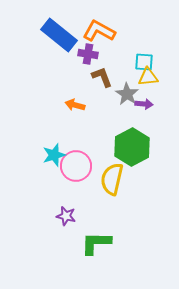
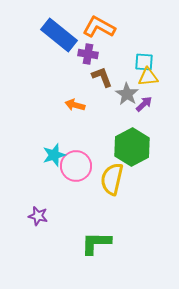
orange L-shape: moved 4 px up
purple arrow: rotated 48 degrees counterclockwise
purple star: moved 28 px left
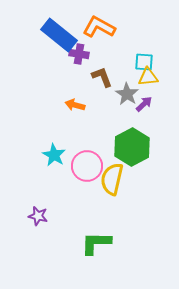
purple cross: moved 9 px left
cyan star: rotated 25 degrees counterclockwise
pink circle: moved 11 px right
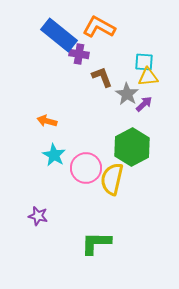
orange arrow: moved 28 px left, 16 px down
pink circle: moved 1 px left, 2 px down
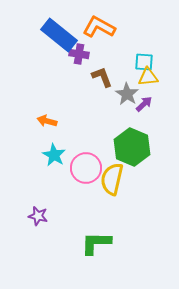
green hexagon: rotated 9 degrees counterclockwise
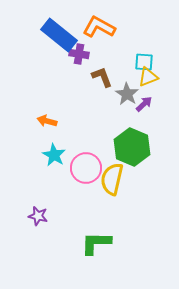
yellow triangle: rotated 15 degrees counterclockwise
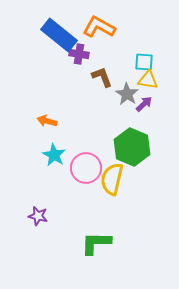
yellow triangle: moved 3 px down; rotated 30 degrees clockwise
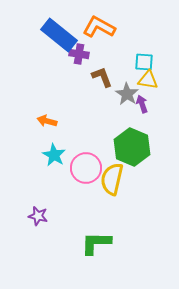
purple arrow: moved 2 px left; rotated 66 degrees counterclockwise
